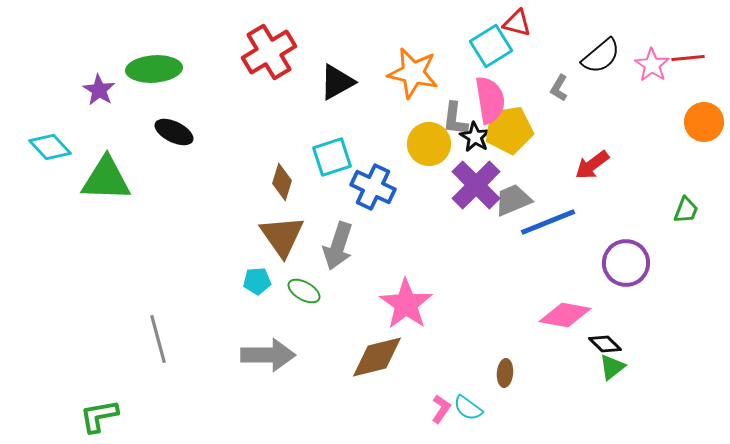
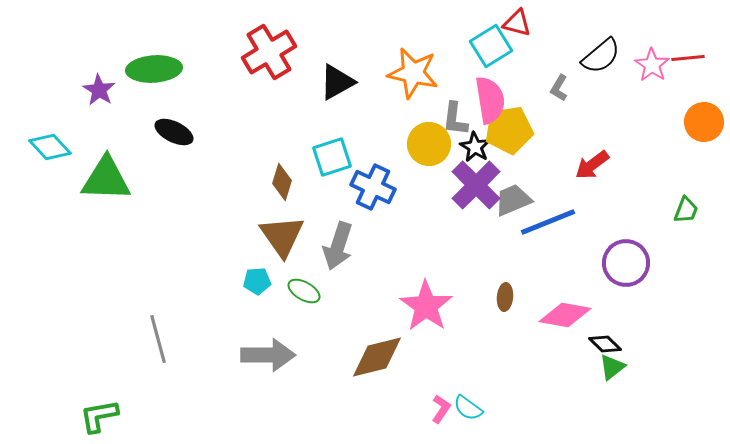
black star at (475, 137): moved 10 px down
pink star at (406, 304): moved 20 px right, 2 px down
brown ellipse at (505, 373): moved 76 px up
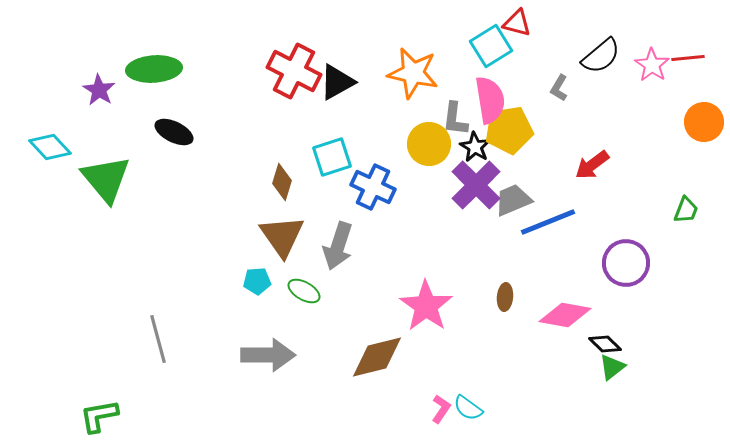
red cross at (269, 52): moved 25 px right, 19 px down; rotated 32 degrees counterclockwise
green triangle at (106, 179): rotated 48 degrees clockwise
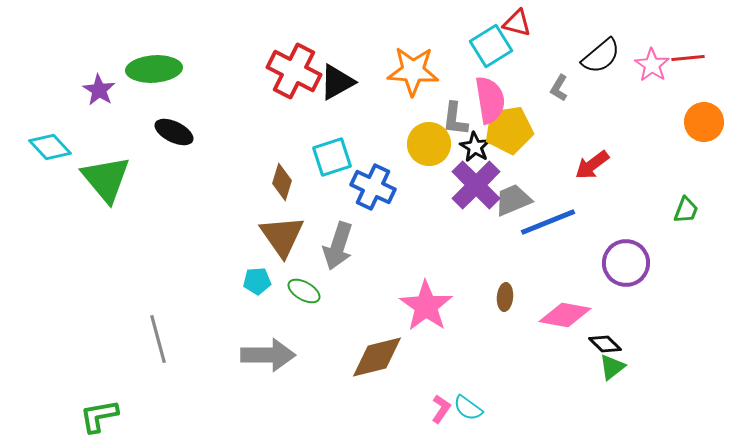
orange star at (413, 73): moved 2 px up; rotated 9 degrees counterclockwise
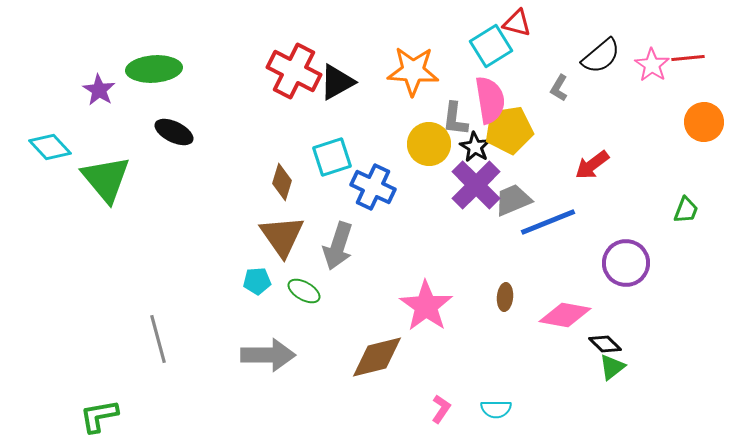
cyan semicircle at (468, 408): moved 28 px right, 1 px down; rotated 36 degrees counterclockwise
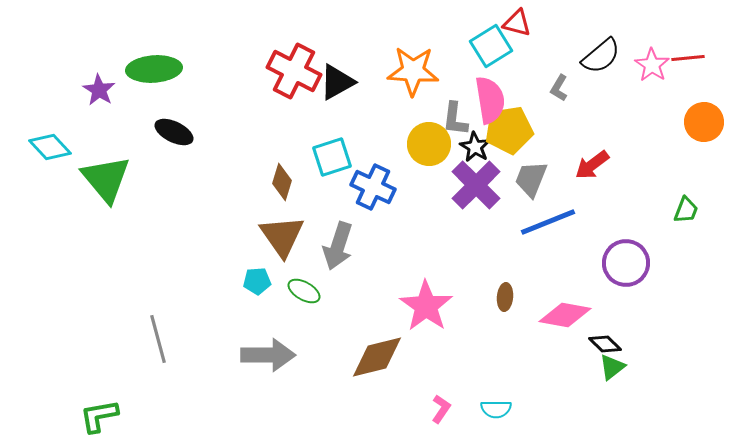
gray trapezoid at (513, 200): moved 18 px right, 21 px up; rotated 45 degrees counterclockwise
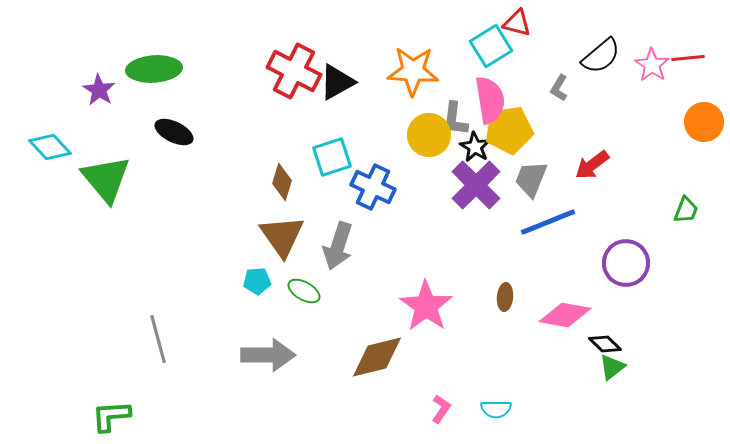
yellow circle at (429, 144): moved 9 px up
green L-shape at (99, 416): moved 12 px right; rotated 6 degrees clockwise
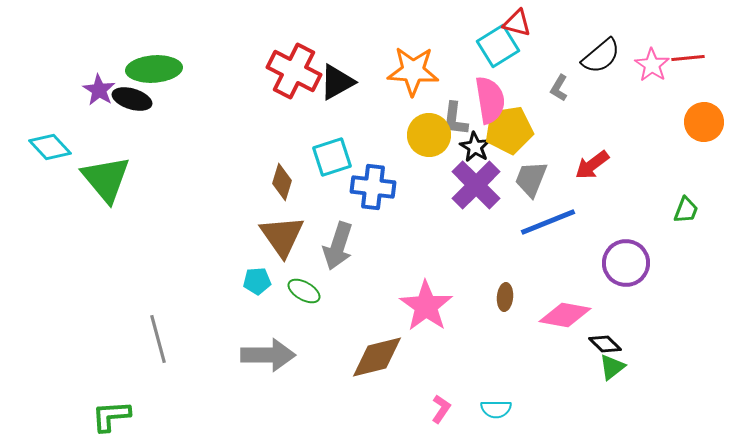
cyan square at (491, 46): moved 7 px right
black ellipse at (174, 132): moved 42 px left, 33 px up; rotated 9 degrees counterclockwise
blue cross at (373, 187): rotated 18 degrees counterclockwise
